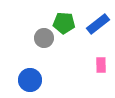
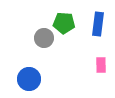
blue rectangle: rotated 45 degrees counterclockwise
blue circle: moved 1 px left, 1 px up
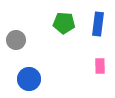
gray circle: moved 28 px left, 2 px down
pink rectangle: moved 1 px left, 1 px down
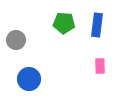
blue rectangle: moved 1 px left, 1 px down
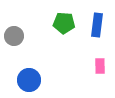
gray circle: moved 2 px left, 4 px up
blue circle: moved 1 px down
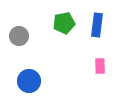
green pentagon: rotated 15 degrees counterclockwise
gray circle: moved 5 px right
blue circle: moved 1 px down
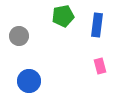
green pentagon: moved 1 px left, 7 px up
pink rectangle: rotated 14 degrees counterclockwise
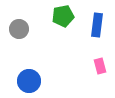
gray circle: moved 7 px up
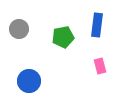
green pentagon: moved 21 px down
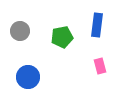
gray circle: moved 1 px right, 2 px down
green pentagon: moved 1 px left
blue circle: moved 1 px left, 4 px up
